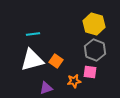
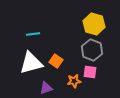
gray hexagon: moved 3 px left
white triangle: moved 1 px left, 3 px down
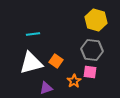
yellow hexagon: moved 2 px right, 4 px up
gray hexagon: rotated 15 degrees counterclockwise
orange star: rotated 24 degrees counterclockwise
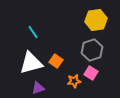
yellow hexagon: rotated 25 degrees counterclockwise
cyan line: moved 2 px up; rotated 64 degrees clockwise
gray hexagon: rotated 25 degrees counterclockwise
pink square: moved 1 px right, 1 px down; rotated 24 degrees clockwise
orange star: rotated 24 degrees clockwise
purple triangle: moved 8 px left
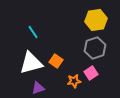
gray hexagon: moved 3 px right, 2 px up
pink square: rotated 24 degrees clockwise
